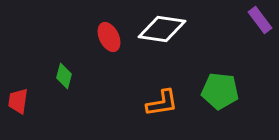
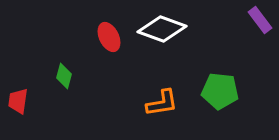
white diamond: rotated 12 degrees clockwise
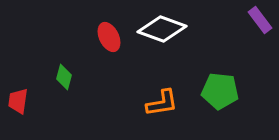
green diamond: moved 1 px down
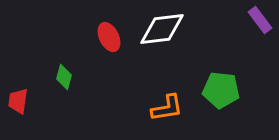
white diamond: rotated 27 degrees counterclockwise
green pentagon: moved 1 px right, 1 px up
orange L-shape: moved 5 px right, 5 px down
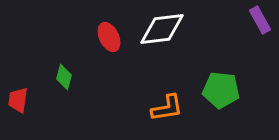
purple rectangle: rotated 8 degrees clockwise
red trapezoid: moved 1 px up
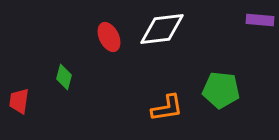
purple rectangle: rotated 56 degrees counterclockwise
red trapezoid: moved 1 px right, 1 px down
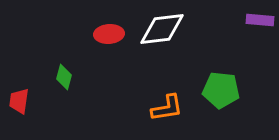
red ellipse: moved 3 px up; rotated 68 degrees counterclockwise
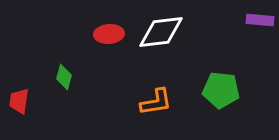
white diamond: moved 1 px left, 3 px down
orange L-shape: moved 11 px left, 6 px up
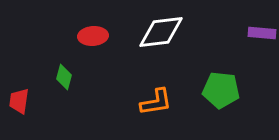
purple rectangle: moved 2 px right, 13 px down
red ellipse: moved 16 px left, 2 px down
